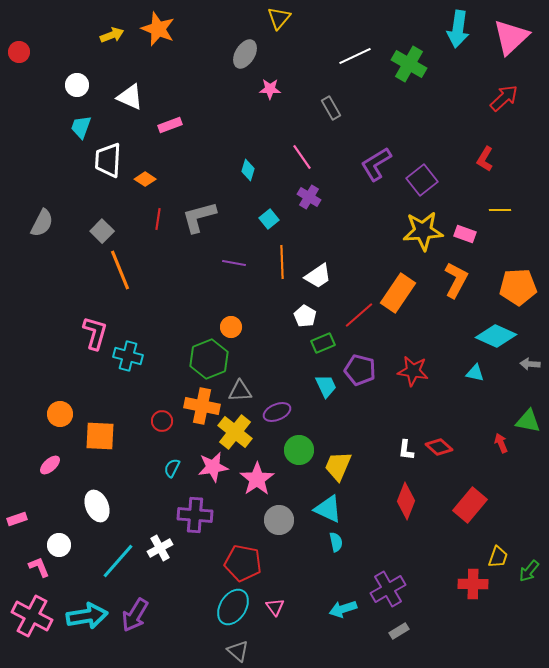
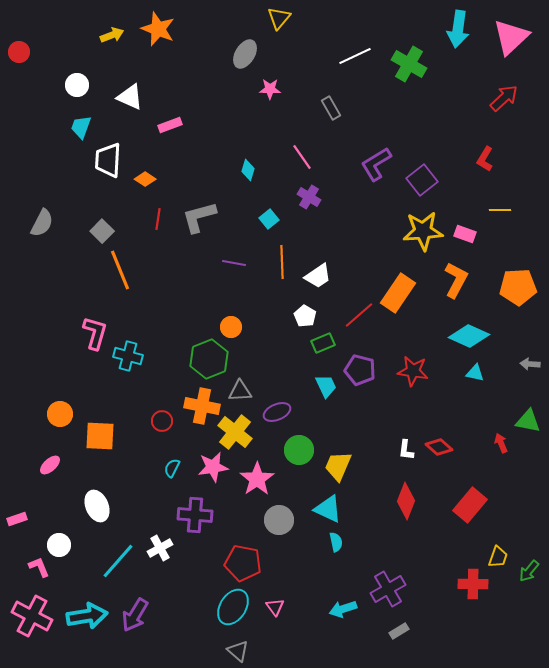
cyan diamond at (496, 336): moved 27 px left
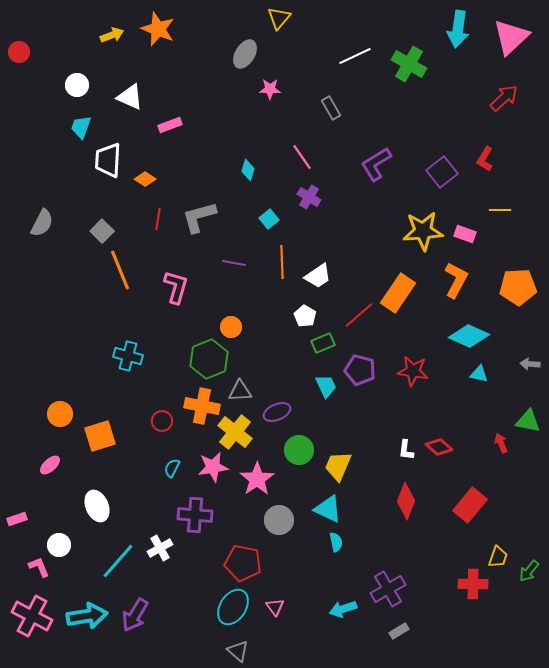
purple square at (422, 180): moved 20 px right, 8 px up
pink L-shape at (95, 333): moved 81 px right, 46 px up
cyan triangle at (475, 373): moved 4 px right, 1 px down
orange square at (100, 436): rotated 20 degrees counterclockwise
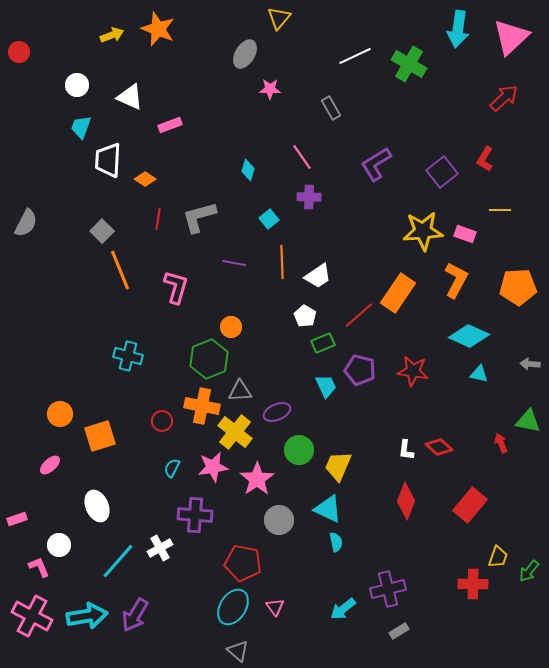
purple cross at (309, 197): rotated 30 degrees counterclockwise
gray semicircle at (42, 223): moved 16 px left
purple cross at (388, 589): rotated 16 degrees clockwise
cyan arrow at (343, 609): rotated 20 degrees counterclockwise
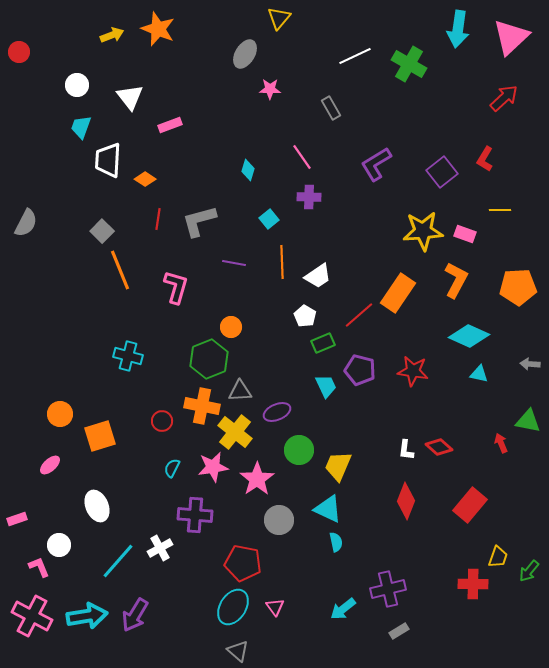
white triangle at (130, 97): rotated 28 degrees clockwise
gray L-shape at (199, 217): moved 4 px down
